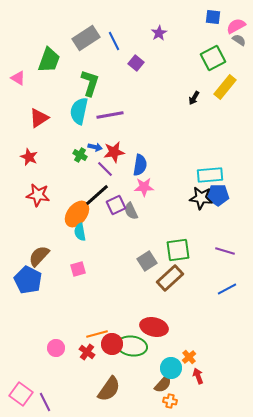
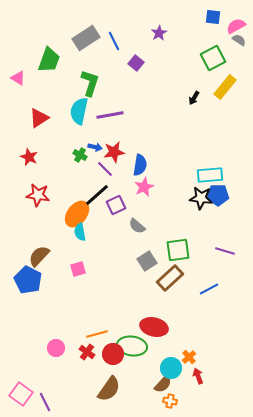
pink star at (144, 187): rotated 24 degrees counterclockwise
gray semicircle at (131, 211): moved 6 px right, 15 px down; rotated 24 degrees counterclockwise
blue line at (227, 289): moved 18 px left
red circle at (112, 344): moved 1 px right, 10 px down
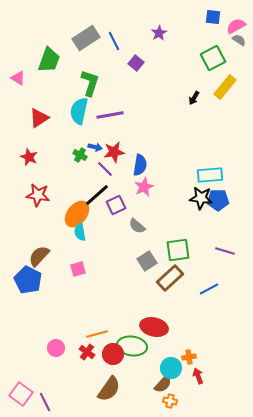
blue pentagon at (218, 195): moved 5 px down
orange cross at (189, 357): rotated 32 degrees clockwise
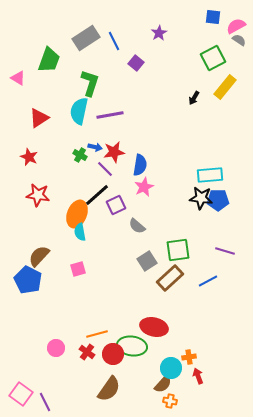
orange ellipse at (77, 214): rotated 16 degrees counterclockwise
blue line at (209, 289): moved 1 px left, 8 px up
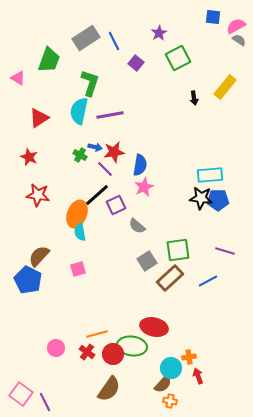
green square at (213, 58): moved 35 px left
black arrow at (194, 98): rotated 40 degrees counterclockwise
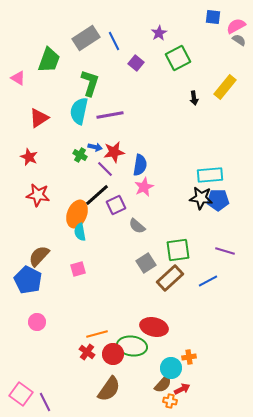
gray square at (147, 261): moved 1 px left, 2 px down
pink circle at (56, 348): moved 19 px left, 26 px up
red arrow at (198, 376): moved 16 px left, 13 px down; rotated 84 degrees clockwise
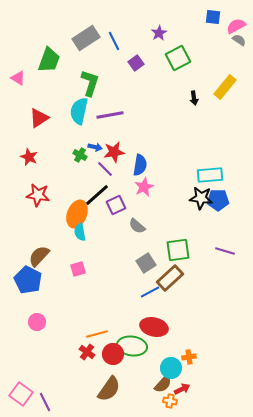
purple square at (136, 63): rotated 14 degrees clockwise
blue line at (208, 281): moved 58 px left, 11 px down
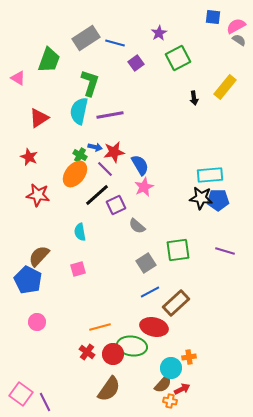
blue line at (114, 41): moved 1 px right, 2 px down; rotated 48 degrees counterclockwise
blue semicircle at (140, 165): rotated 40 degrees counterclockwise
orange ellipse at (77, 214): moved 2 px left, 40 px up; rotated 16 degrees clockwise
brown rectangle at (170, 278): moved 6 px right, 25 px down
orange line at (97, 334): moved 3 px right, 7 px up
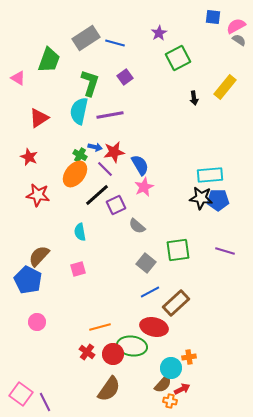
purple square at (136, 63): moved 11 px left, 14 px down
gray square at (146, 263): rotated 18 degrees counterclockwise
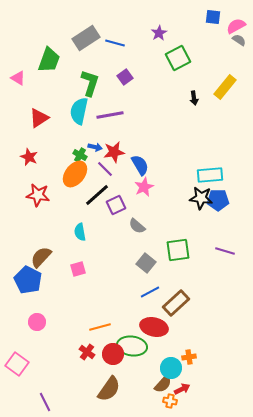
brown semicircle at (39, 256): moved 2 px right, 1 px down
pink square at (21, 394): moved 4 px left, 30 px up
